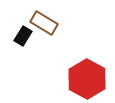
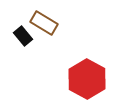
black rectangle: rotated 72 degrees counterclockwise
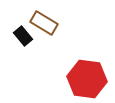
red hexagon: rotated 21 degrees counterclockwise
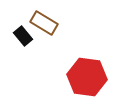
red hexagon: moved 2 px up
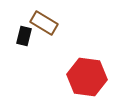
black rectangle: moved 1 px right; rotated 54 degrees clockwise
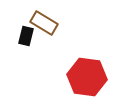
black rectangle: moved 2 px right
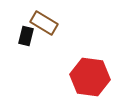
red hexagon: moved 3 px right
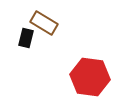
black rectangle: moved 2 px down
